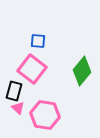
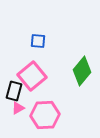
pink square: moved 7 px down; rotated 12 degrees clockwise
pink triangle: rotated 48 degrees clockwise
pink hexagon: rotated 12 degrees counterclockwise
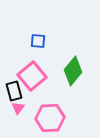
green diamond: moved 9 px left
black rectangle: rotated 30 degrees counterclockwise
pink triangle: rotated 24 degrees counterclockwise
pink hexagon: moved 5 px right, 3 px down
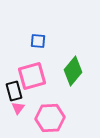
pink square: rotated 24 degrees clockwise
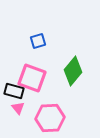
blue square: rotated 21 degrees counterclockwise
pink square: moved 2 px down; rotated 36 degrees clockwise
black rectangle: rotated 60 degrees counterclockwise
pink triangle: rotated 16 degrees counterclockwise
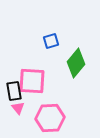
blue square: moved 13 px right
green diamond: moved 3 px right, 8 px up
pink square: moved 3 px down; rotated 16 degrees counterclockwise
black rectangle: rotated 66 degrees clockwise
